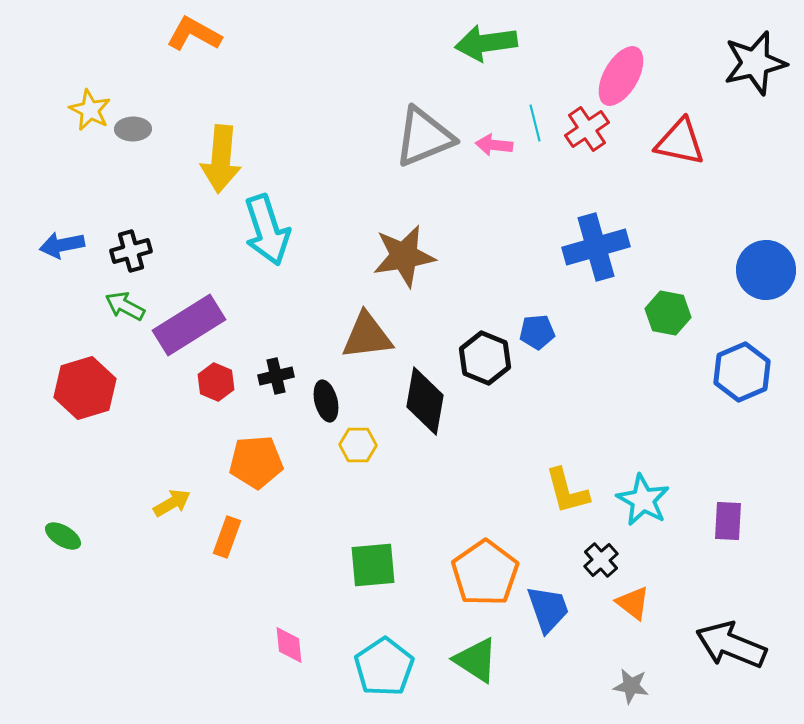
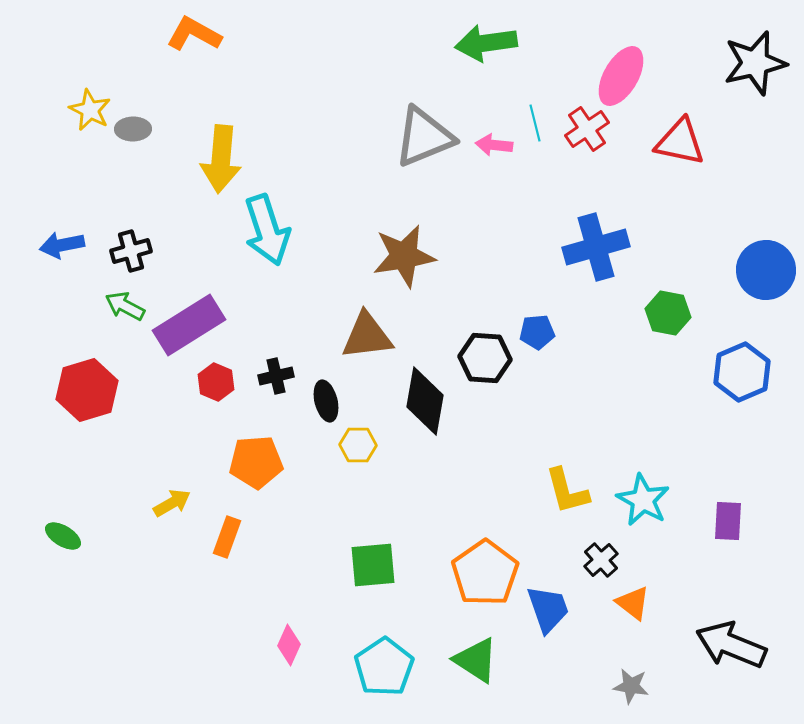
black hexagon at (485, 358): rotated 18 degrees counterclockwise
red hexagon at (85, 388): moved 2 px right, 2 px down
pink diamond at (289, 645): rotated 30 degrees clockwise
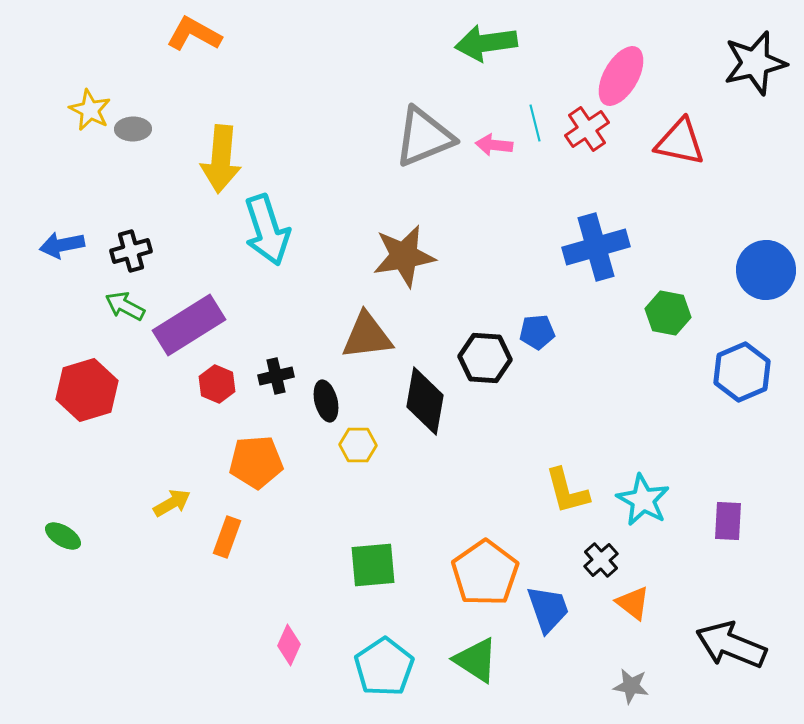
red hexagon at (216, 382): moved 1 px right, 2 px down
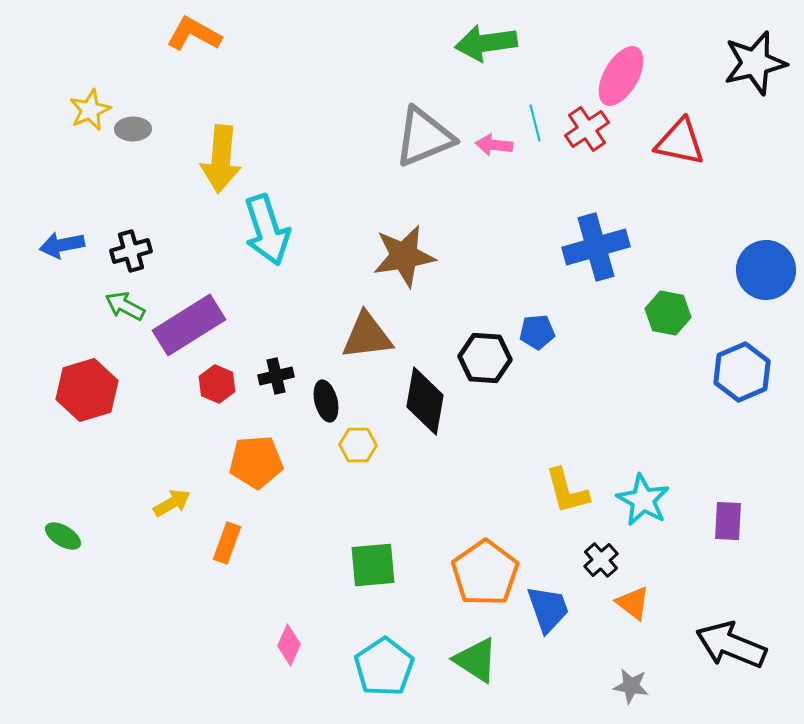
yellow star at (90, 110): rotated 21 degrees clockwise
orange rectangle at (227, 537): moved 6 px down
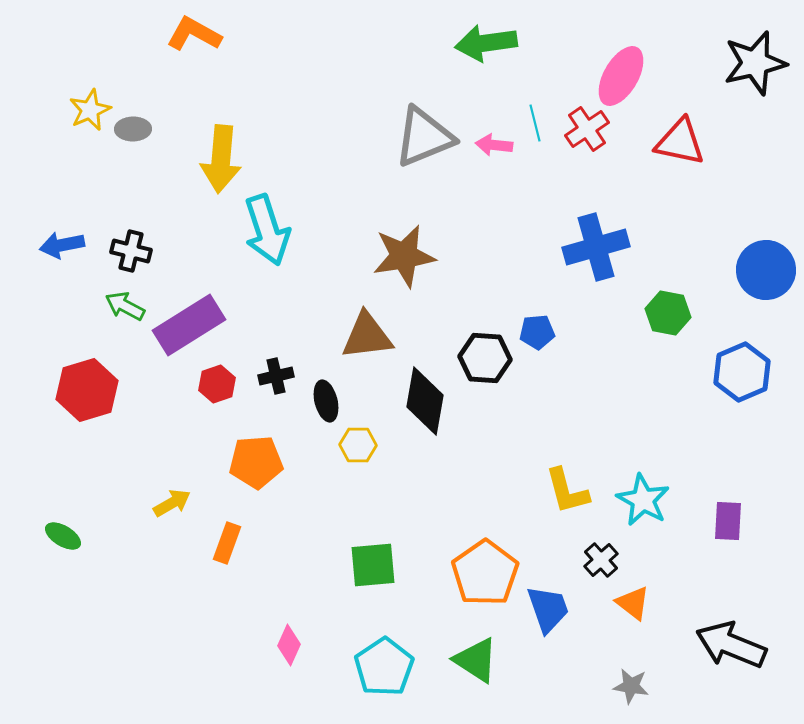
black cross at (131, 251): rotated 30 degrees clockwise
red hexagon at (217, 384): rotated 18 degrees clockwise
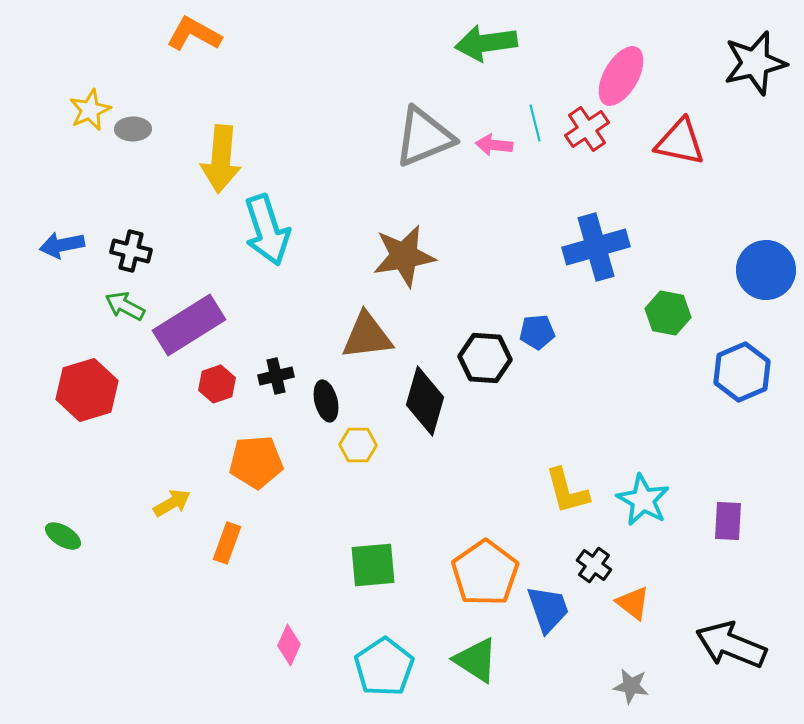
black diamond at (425, 401): rotated 6 degrees clockwise
black cross at (601, 560): moved 7 px left, 5 px down; rotated 12 degrees counterclockwise
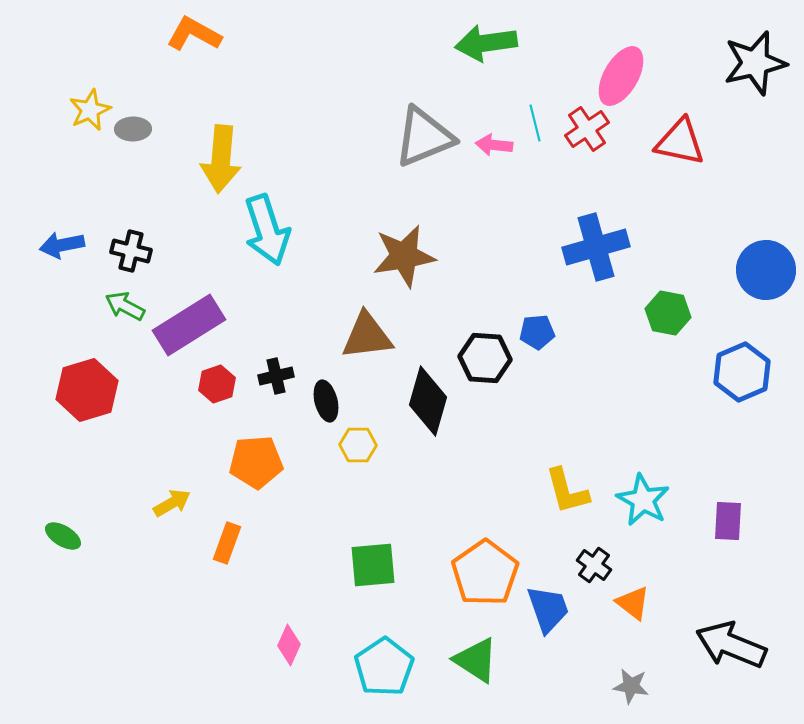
black diamond at (425, 401): moved 3 px right
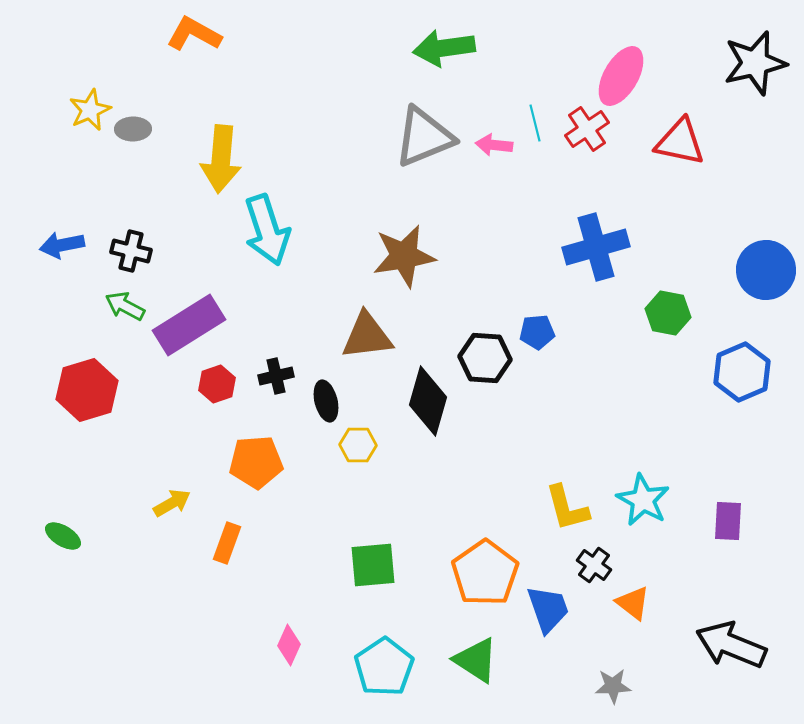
green arrow at (486, 43): moved 42 px left, 5 px down
yellow L-shape at (567, 491): moved 17 px down
gray star at (631, 686): moved 18 px left; rotated 12 degrees counterclockwise
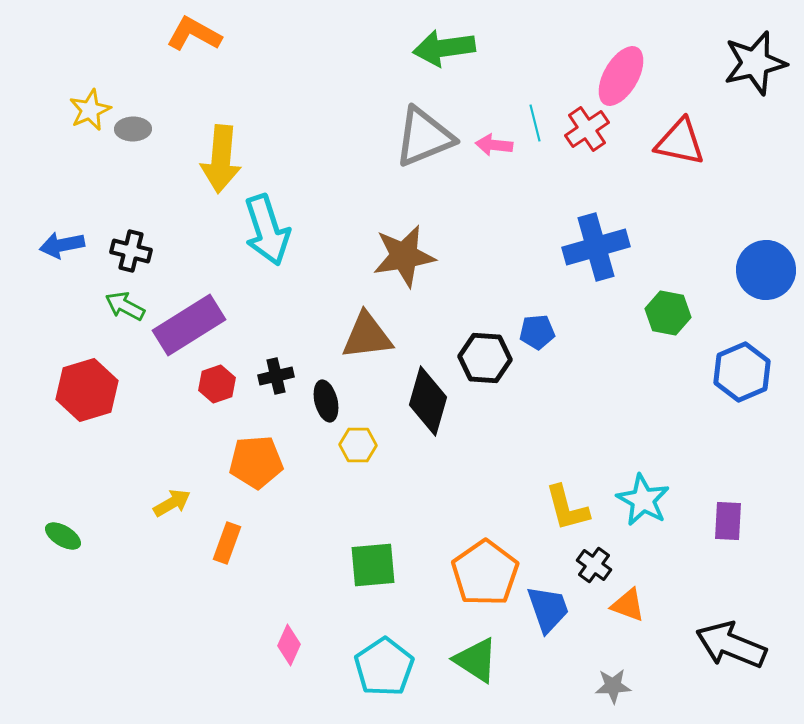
orange triangle at (633, 603): moved 5 px left, 2 px down; rotated 18 degrees counterclockwise
